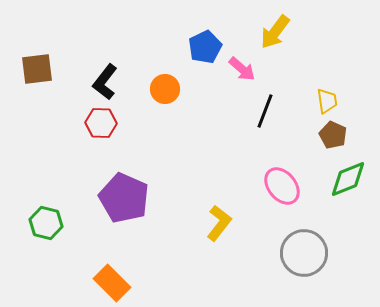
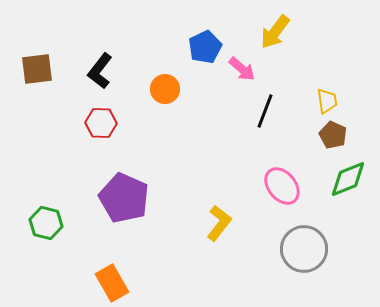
black L-shape: moved 5 px left, 11 px up
gray circle: moved 4 px up
orange rectangle: rotated 15 degrees clockwise
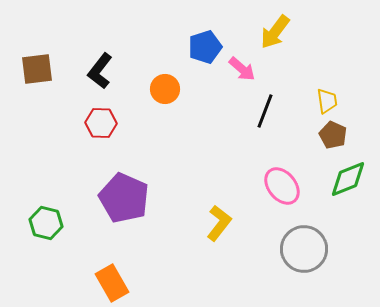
blue pentagon: rotated 8 degrees clockwise
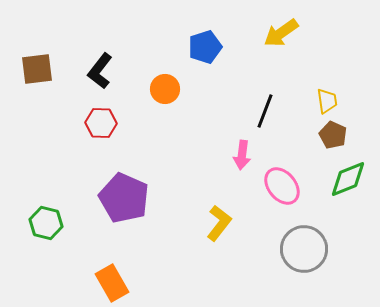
yellow arrow: moved 6 px right, 1 px down; rotated 18 degrees clockwise
pink arrow: moved 86 px down; rotated 56 degrees clockwise
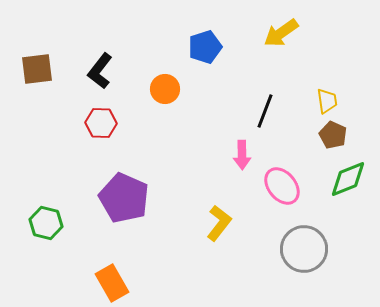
pink arrow: rotated 8 degrees counterclockwise
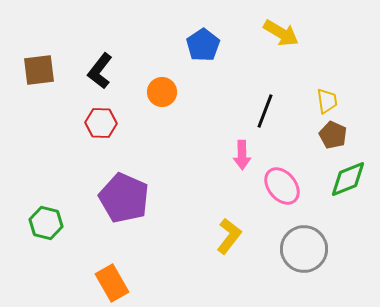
yellow arrow: rotated 114 degrees counterclockwise
blue pentagon: moved 2 px left, 2 px up; rotated 16 degrees counterclockwise
brown square: moved 2 px right, 1 px down
orange circle: moved 3 px left, 3 px down
yellow L-shape: moved 10 px right, 13 px down
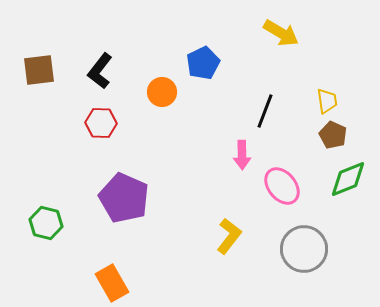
blue pentagon: moved 18 px down; rotated 8 degrees clockwise
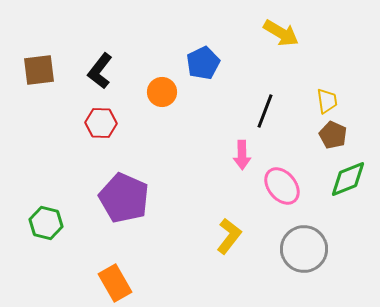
orange rectangle: moved 3 px right
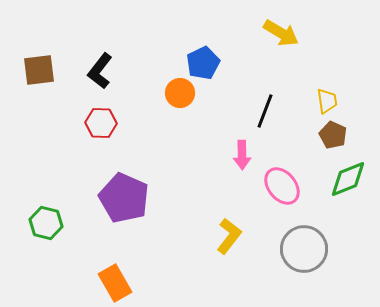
orange circle: moved 18 px right, 1 px down
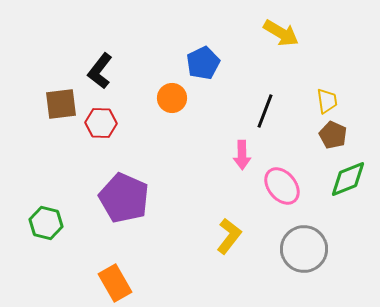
brown square: moved 22 px right, 34 px down
orange circle: moved 8 px left, 5 px down
